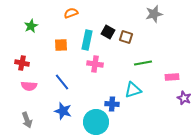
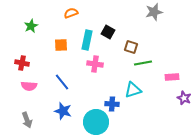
gray star: moved 2 px up
brown square: moved 5 px right, 10 px down
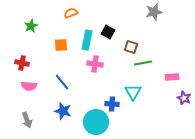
cyan triangle: moved 2 px down; rotated 42 degrees counterclockwise
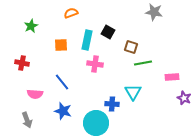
gray star: rotated 24 degrees clockwise
pink semicircle: moved 6 px right, 8 px down
cyan circle: moved 1 px down
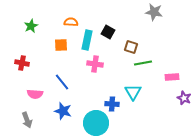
orange semicircle: moved 9 px down; rotated 24 degrees clockwise
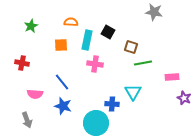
blue star: moved 5 px up
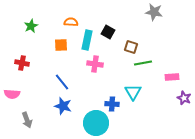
pink semicircle: moved 23 px left
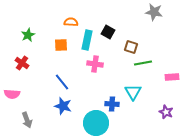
green star: moved 3 px left, 9 px down
red cross: rotated 24 degrees clockwise
purple star: moved 18 px left, 14 px down
